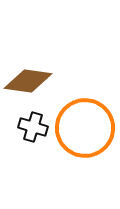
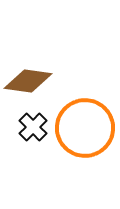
black cross: rotated 28 degrees clockwise
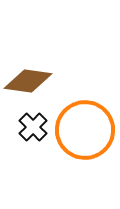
orange circle: moved 2 px down
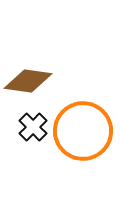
orange circle: moved 2 px left, 1 px down
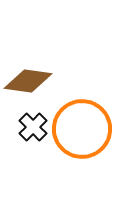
orange circle: moved 1 px left, 2 px up
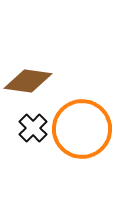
black cross: moved 1 px down
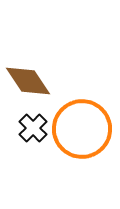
brown diamond: rotated 48 degrees clockwise
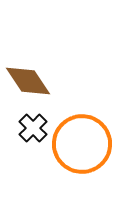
orange circle: moved 15 px down
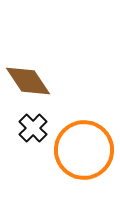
orange circle: moved 2 px right, 6 px down
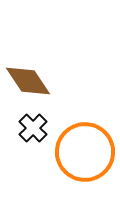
orange circle: moved 1 px right, 2 px down
